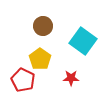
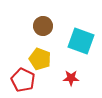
cyan square: moved 2 px left; rotated 16 degrees counterclockwise
yellow pentagon: rotated 15 degrees counterclockwise
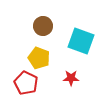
yellow pentagon: moved 1 px left, 1 px up
red pentagon: moved 3 px right, 3 px down
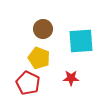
brown circle: moved 3 px down
cyan square: rotated 24 degrees counterclockwise
red pentagon: moved 2 px right
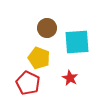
brown circle: moved 4 px right, 1 px up
cyan square: moved 4 px left, 1 px down
red star: moved 1 px left; rotated 28 degrees clockwise
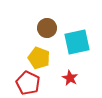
cyan square: rotated 8 degrees counterclockwise
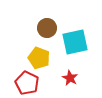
cyan square: moved 2 px left
red pentagon: moved 1 px left
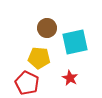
yellow pentagon: rotated 15 degrees counterclockwise
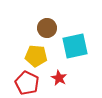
cyan square: moved 4 px down
yellow pentagon: moved 3 px left, 2 px up
red star: moved 11 px left
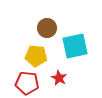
red pentagon: rotated 20 degrees counterclockwise
